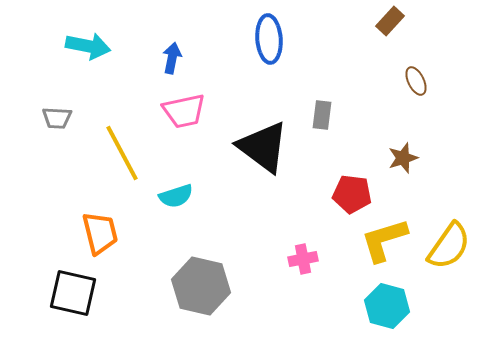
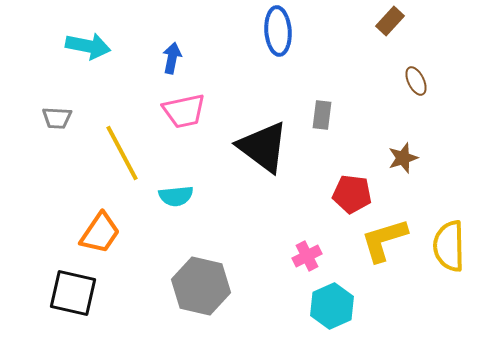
blue ellipse: moved 9 px right, 8 px up
cyan semicircle: rotated 12 degrees clockwise
orange trapezoid: rotated 48 degrees clockwise
yellow semicircle: rotated 144 degrees clockwise
pink cross: moved 4 px right, 3 px up; rotated 16 degrees counterclockwise
cyan hexagon: moved 55 px left; rotated 21 degrees clockwise
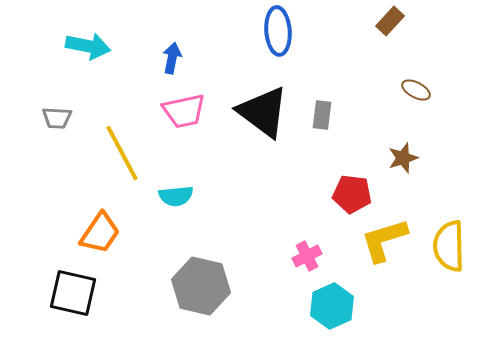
brown ellipse: moved 9 px down; rotated 36 degrees counterclockwise
black triangle: moved 35 px up
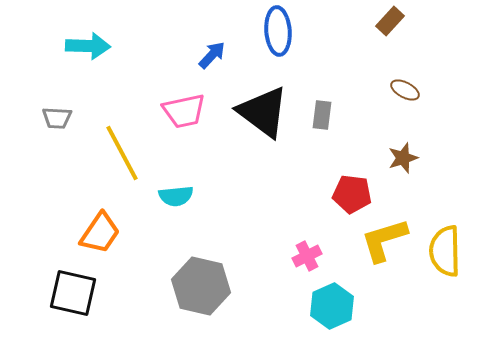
cyan arrow: rotated 9 degrees counterclockwise
blue arrow: moved 40 px right, 3 px up; rotated 32 degrees clockwise
brown ellipse: moved 11 px left
yellow semicircle: moved 4 px left, 5 px down
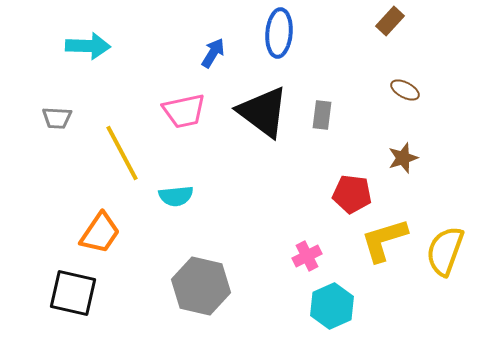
blue ellipse: moved 1 px right, 2 px down; rotated 9 degrees clockwise
blue arrow: moved 1 px right, 2 px up; rotated 12 degrees counterclockwise
yellow semicircle: rotated 21 degrees clockwise
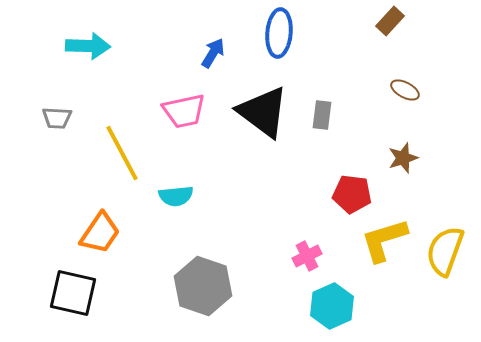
gray hexagon: moved 2 px right; rotated 6 degrees clockwise
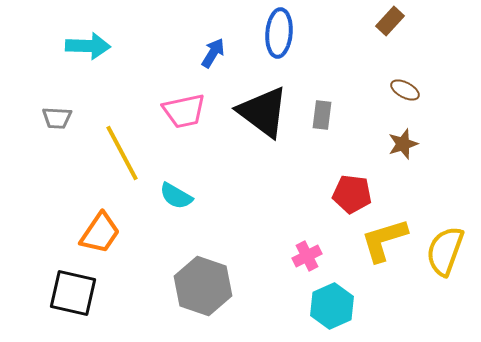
brown star: moved 14 px up
cyan semicircle: rotated 36 degrees clockwise
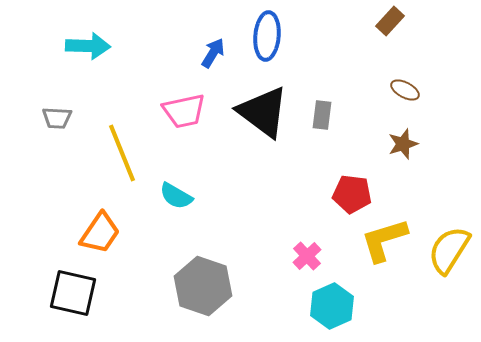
blue ellipse: moved 12 px left, 3 px down
yellow line: rotated 6 degrees clockwise
yellow semicircle: moved 4 px right, 1 px up; rotated 12 degrees clockwise
pink cross: rotated 16 degrees counterclockwise
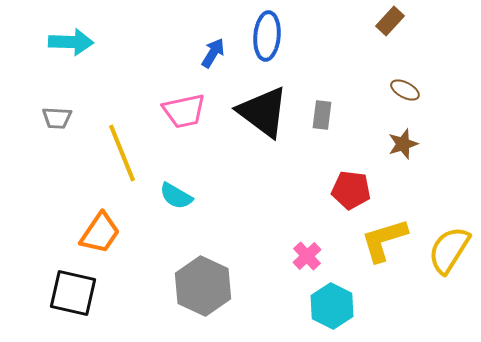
cyan arrow: moved 17 px left, 4 px up
red pentagon: moved 1 px left, 4 px up
gray hexagon: rotated 6 degrees clockwise
cyan hexagon: rotated 9 degrees counterclockwise
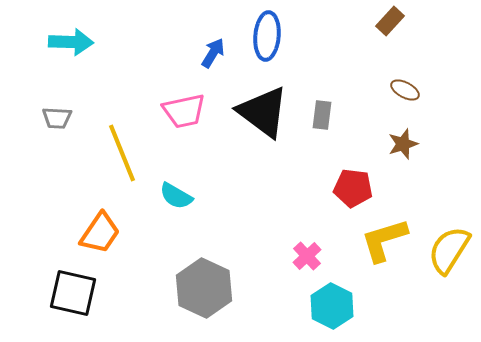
red pentagon: moved 2 px right, 2 px up
gray hexagon: moved 1 px right, 2 px down
